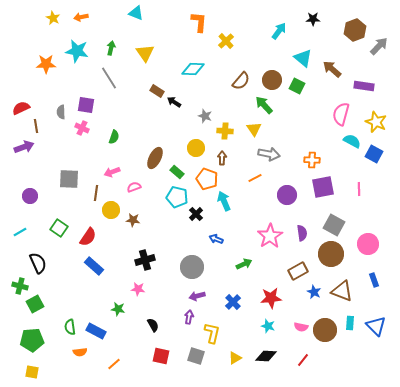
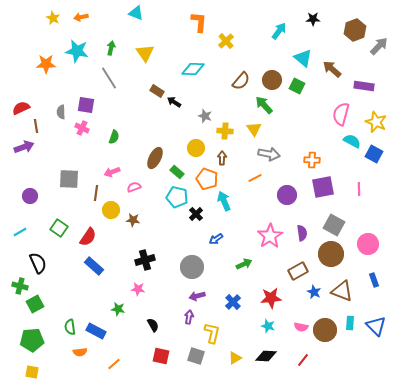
blue arrow at (216, 239): rotated 56 degrees counterclockwise
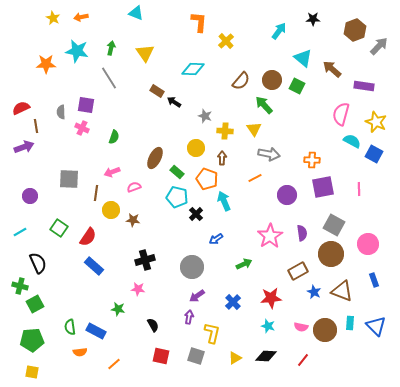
purple arrow at (197, 296): rotated 21 degrees counterclockwise
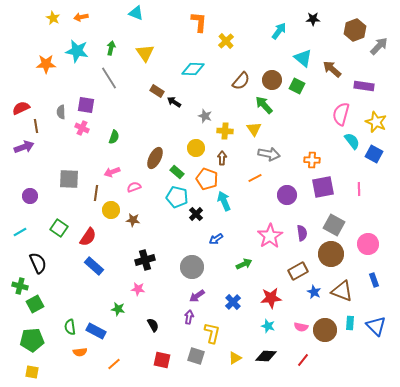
cyan semicircle at (352, 141): rotated 24 degrees clockwise
red square at (161, 356): moved 1 px right, 4 px down
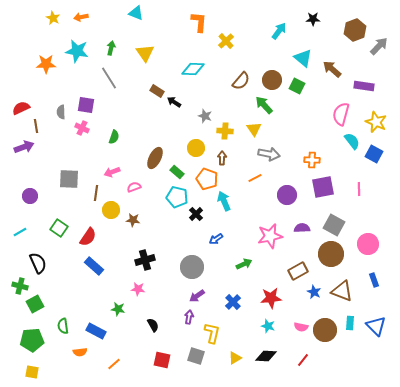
purple semicircle at (302, 233): moved 5 px up; rotated 84 degrees counterclockwise
pink star at (270, 236): rotated 20 degrees clockwise
green semicircle at (70, 327): moved 7 px left, 1 px up
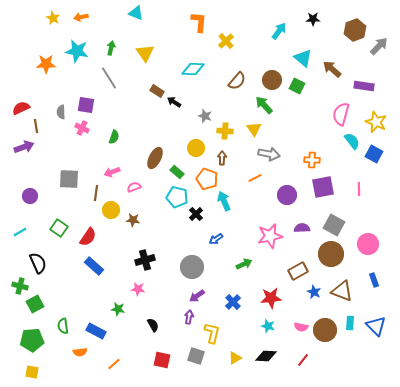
brown semicircle at (241, 81): moved 4 px left
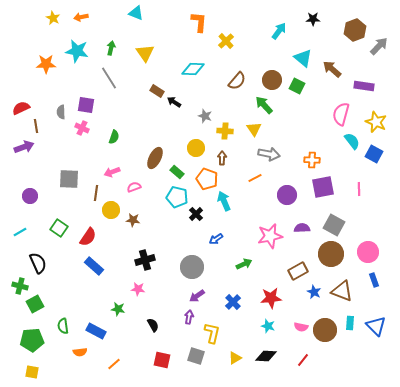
pink circle at (368, 244): moved 8 px down
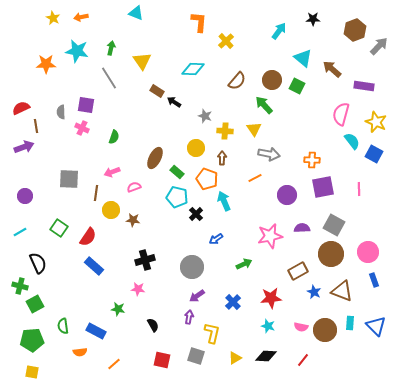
yellow triangle at (145, 53): moved 3 px left, 8 px down
purple circle at (30, 196): moved 5 px left
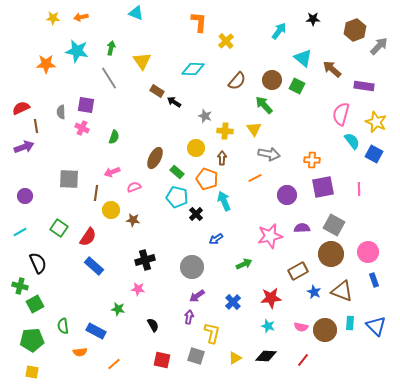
yellow star at (53, 18): rotated 24 degrees counterclockwise
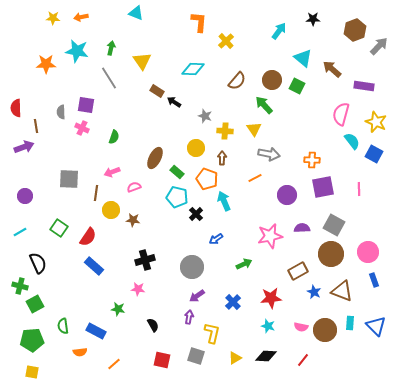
red semicircle at (21, 108): moved 5 px left; rotated 66 degrees counterclockwise
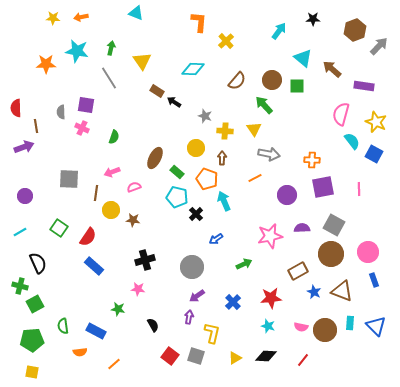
green square at (297, 86): rotated 28 degrees counterclockwise
red square at (162, 360): moved 8 px right, 4 px up; rotated 24 degrees clockwise
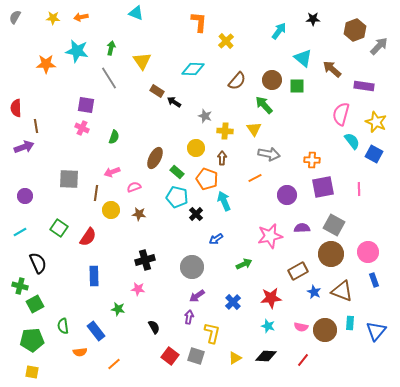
gray semicircle at (61, 112): moved 46 px left, 95 px up; rotated 32 degrees clockwise
brown star at (133, 220): moved 6 px right, 6 px up
blue rectangle at (94, 266): moved 10 px down; rotated 48 degrees clockwise
black semicircle at (153, 325): moved 1 px right, 2 px down
blue triangle at (376, 326): moved 5 px down; rotated 25 degrees clockwise
blue rectangle at (96, 331): rotated 24 degrees clockwise
